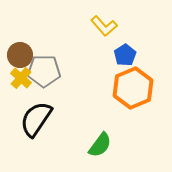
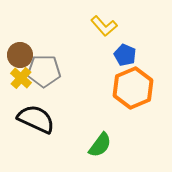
blue pentagon: rotated 15 degrees counterclockwise
black semicircle: rotated 81 degrees clockwise
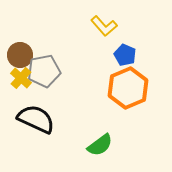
gray pentagon: rotated 12 degrees counterclockwise
orange hexagon: moved 5 px left
green semicircle: rotated 16 degrees clockwise
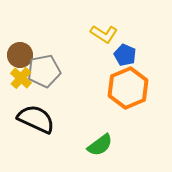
yellow L-shape: moved 8 px down; rotated 16 degrees counterclockwise
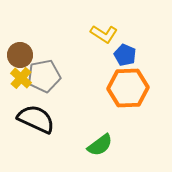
gray pentagon: moved 5 px down
orange hexagon: rotated 21 degrees clockwise
